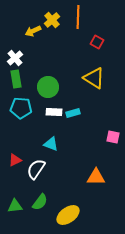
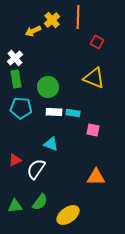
yellow triangle: rotated 10 degrees counterclockwise
cyan rectangle: rotated 24 degrees clockwise
pink square: moved 20 px left, 7 px up
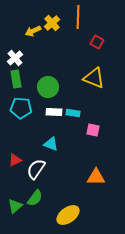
yellow cross: moved 3 px down
green semicircle: moved 5 px left, 4 px up
green triangle: rotated 35 degrees counterclockwise
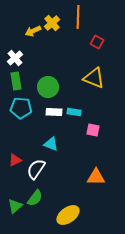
green rectangle: moved 2 px down
cyan rectangle: moved 1 px right, 1 px up
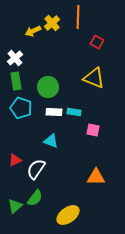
cyan pentagon: rotated 15 degrees clockwise
cyan triangle: moved 3 px up
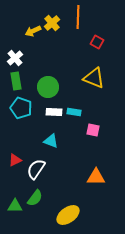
green triangle: rotated 42 degrees clockwise
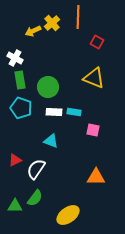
white cross: rotated 21 degrees counterclockwise
green rectangle: moved 4 px right, 1 px up
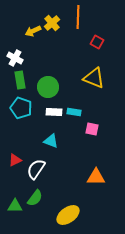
pink square: moved 1 px left, 1 px up
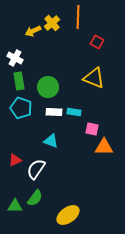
green rectangle: moved 1 px left, 1 px down
orange triangle: moved 8 px right, 30 px up
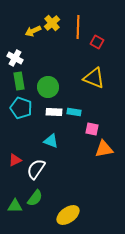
orange line: moved 10 px down
orange triangle: moved 2 px down; rotated 12 degrees counterclockwise
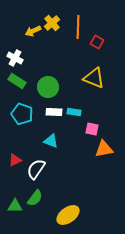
green rectangle: moved 2 px left; rotated 48 degrees counterclockwise
cyan pentagon: moved 1 px right, 6 px down
